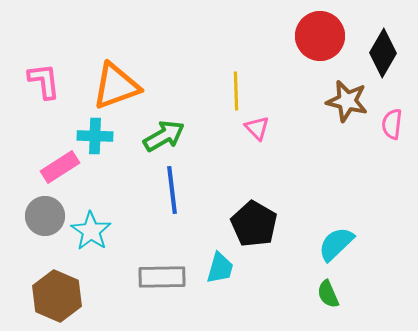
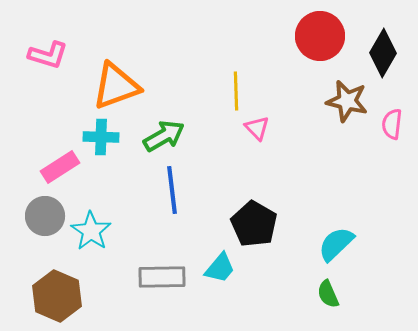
pink L-shape: moved 4 px right, 26 px up; rotated 114 degrees clockwise
cyan cross: moved 6 px right, 1 px down
cyan trapezoid: rotated 24 degrees clockwise
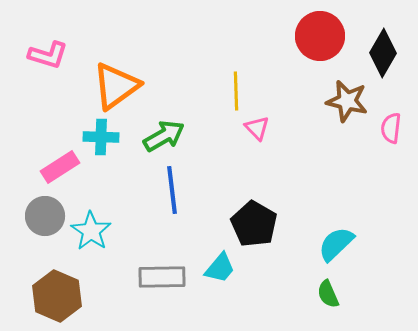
orange triangle: rotated 16 degrees counterclockwise
pink semicircle: moved 1 px left, 4 px down
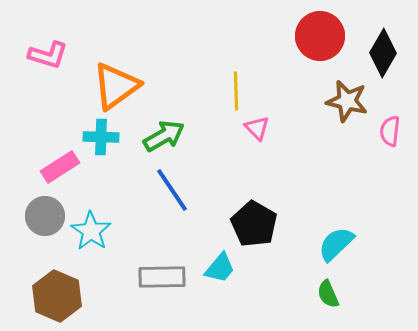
pink semicircle: moved 1 px left, 3 px down
blue line: rotated 27 degrees counterclockwise
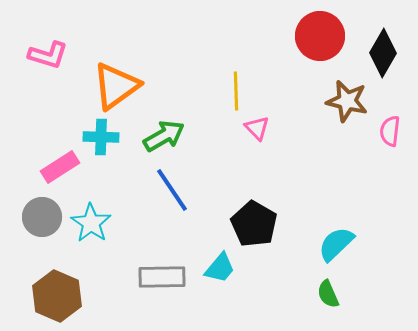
gray circle: moved 3 px left, 1 px down
cyan star: moved 8 px up
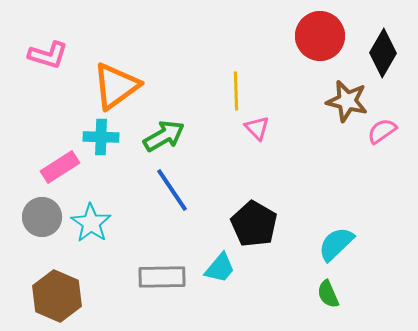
pink semicircle: moved 8 px left; rotated 48 degrees clockwise
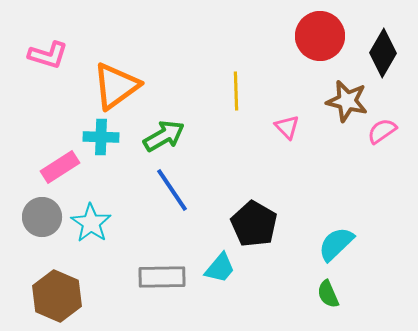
pink triangle: moved 30 px right, 1 px up
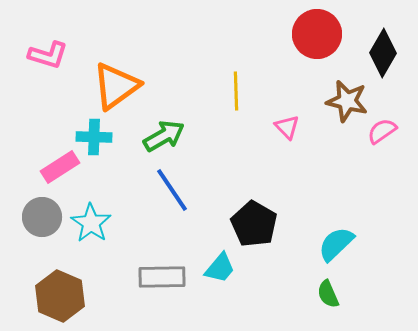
red circle: moved 3 px left, 2 px up
cyan cross: moved 7 px left
brown hexagon: moved 3 px right
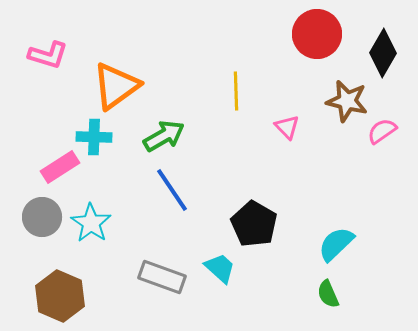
cyan trapezoid: rotated 88 degrees counterclockwise
gray rectangle: rotated 21 degrees clockwise
